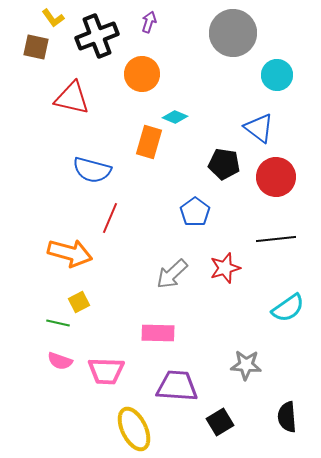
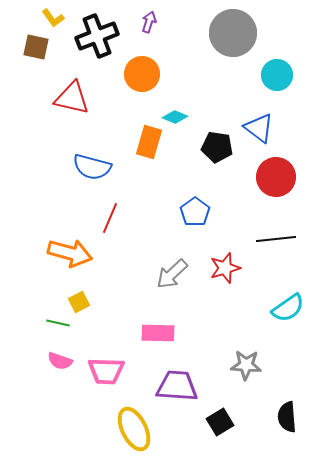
black pentagon: moved 7 px left, 17 px up
blue semicircle: moved 3 px up
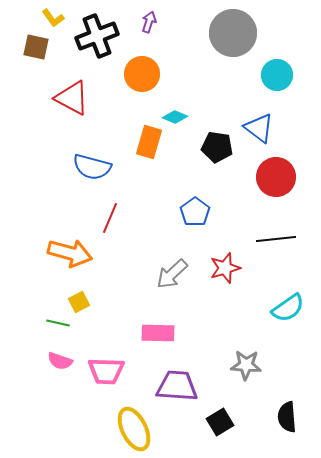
red triangle: rotated 15 degrees clockwise
